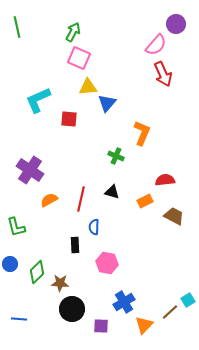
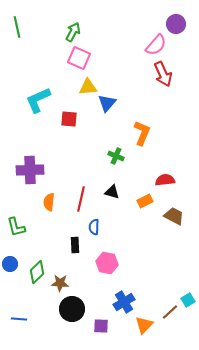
purple cross: rotated 36 degrees counterclockwise
orange semicircle: moved 2 px down; rotated 54 degrees counterclockwise
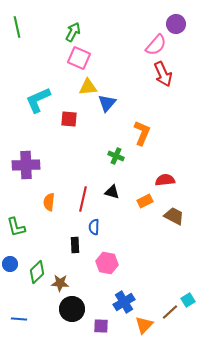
purple cross: moved 4 px left, 5 px up
red line: moved 2 px right
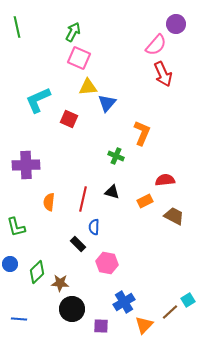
red square: rotated 18 degrees clockwise
black rectangle: moved 3 px right, 1 px up; rotated 42 degrees counterclockwise
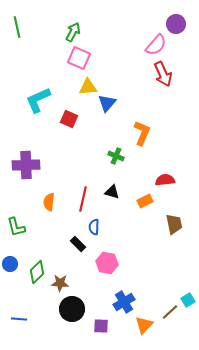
brown trapezoid: moved 8 px down; rotated 50 degrees clockwise
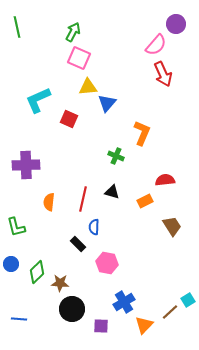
brown trapezoid: moved 2 px left, 2 px down; rotated 20 degrees counterclockwise
blue circle: moved 1 px right
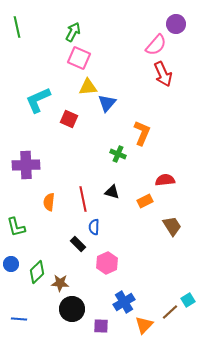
green cross: moved 2 px right, 2 px up
red line: rotated 25 degrees counterclockwise
pink hexagon: rotated 25 degrees clockwise
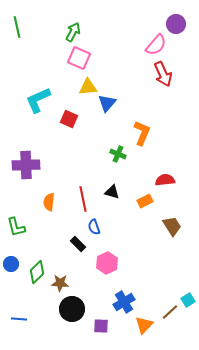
blue semicircle: rotated 21 degrees counterclockwise
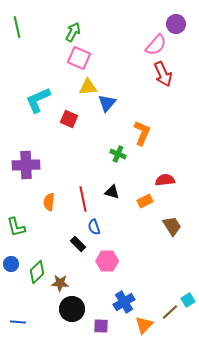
pink hexagon: moved 2 px up; rotated 25 degrees clockwise
blue line: moved 1 px left, 3 px down
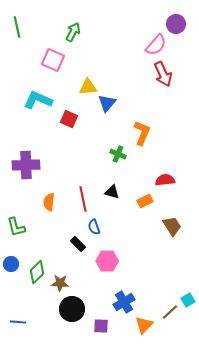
pink square: moved 26 px left, 2 px down
cyan L-shape: rotated 48 degrees clockwise
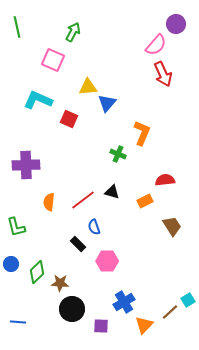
red line: moved 1 px down; rotated 65 degrees clockwise
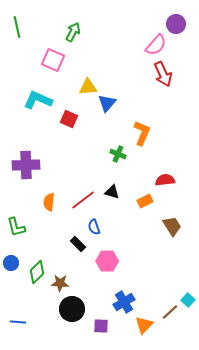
blue circle: moved 1 px up
cyan square: rotated 16 degrees counterclockwise
